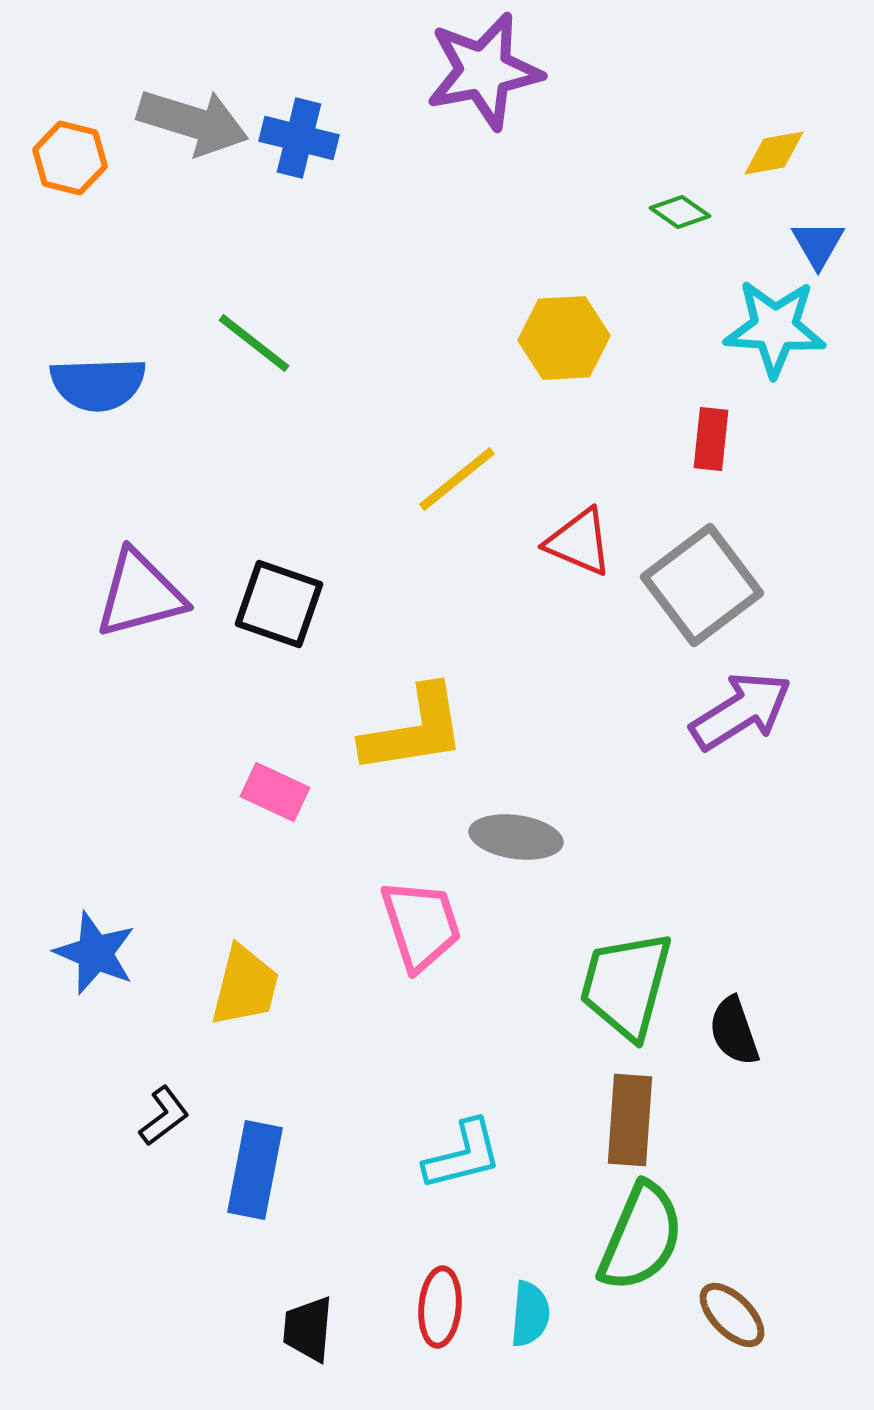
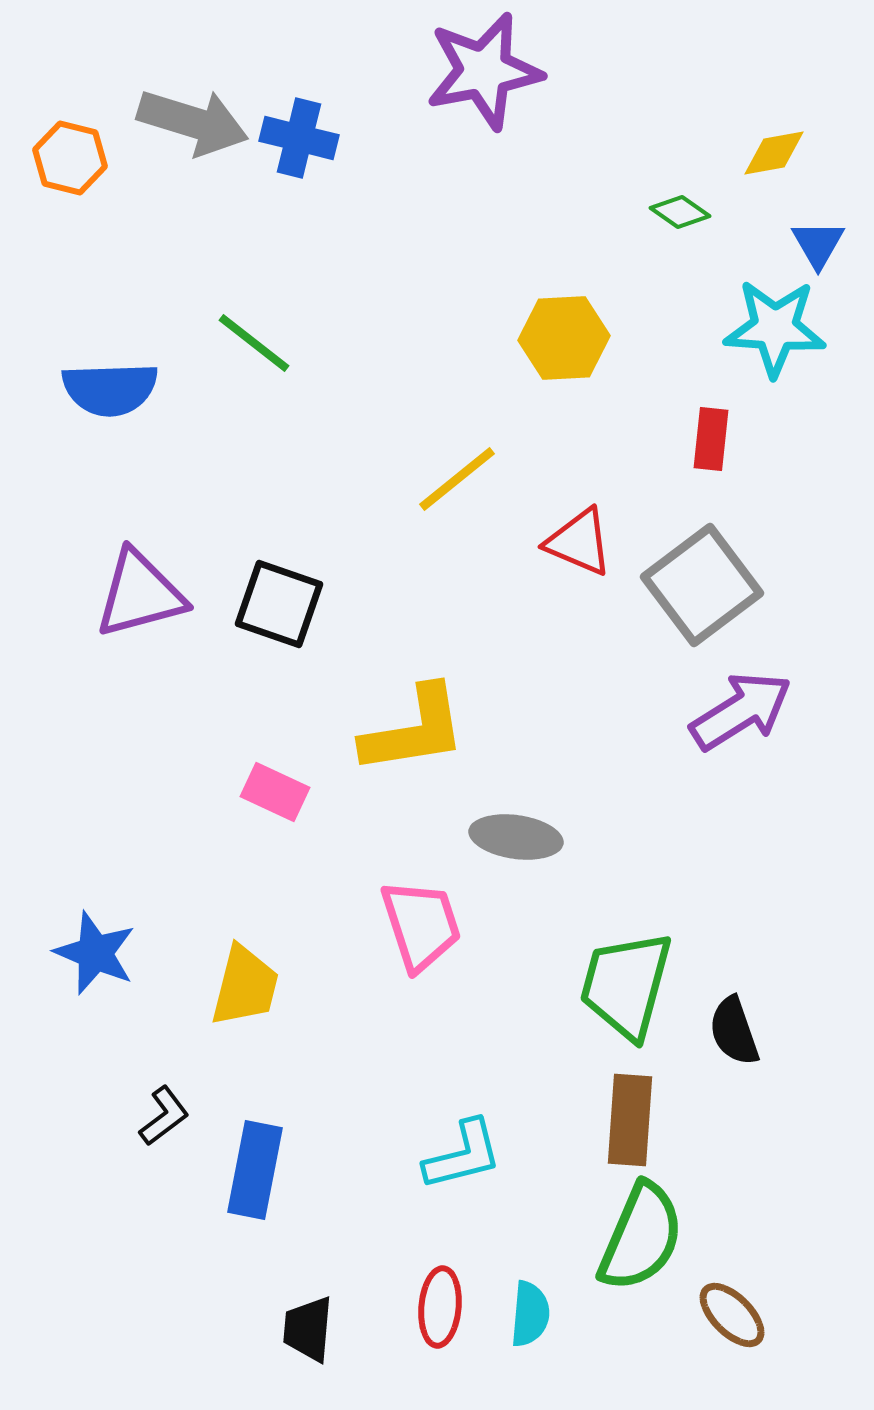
blue semicircle: moved 12 px right, 5 px down
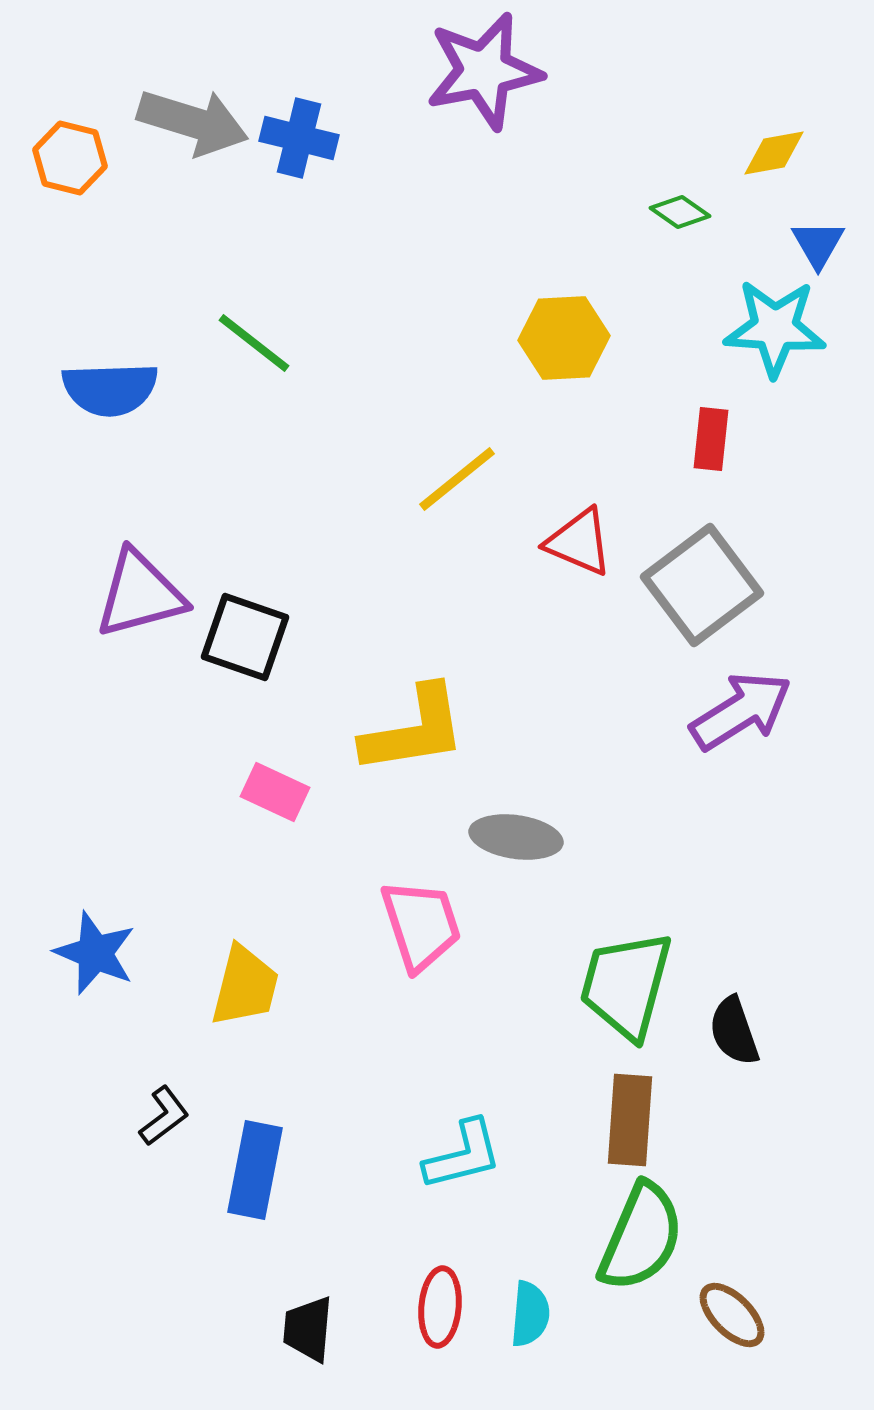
black square: moved 34 px left, 33 px down
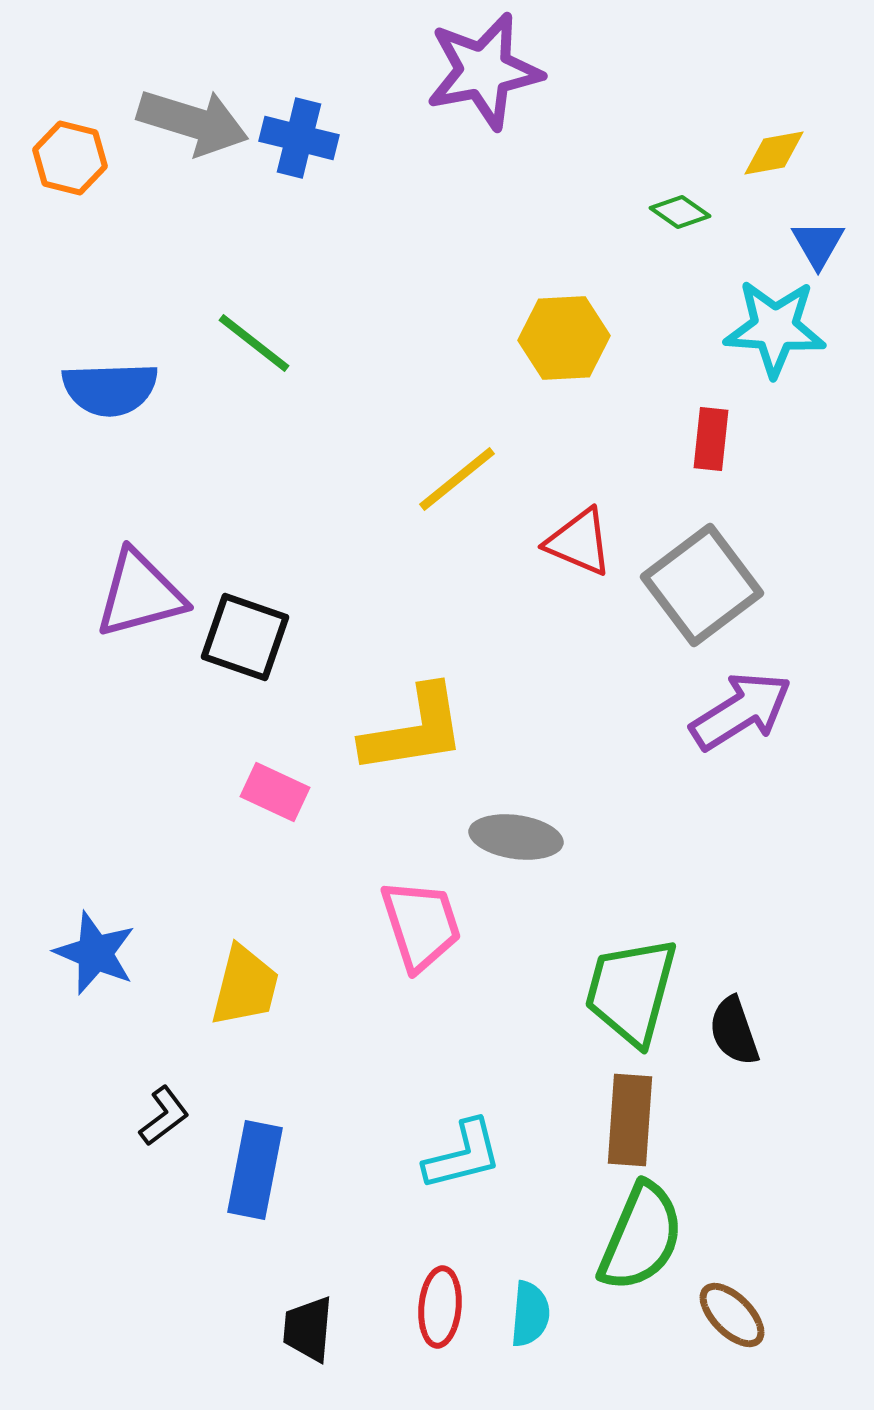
green trapezoid: moved 5 px right, 6 px down
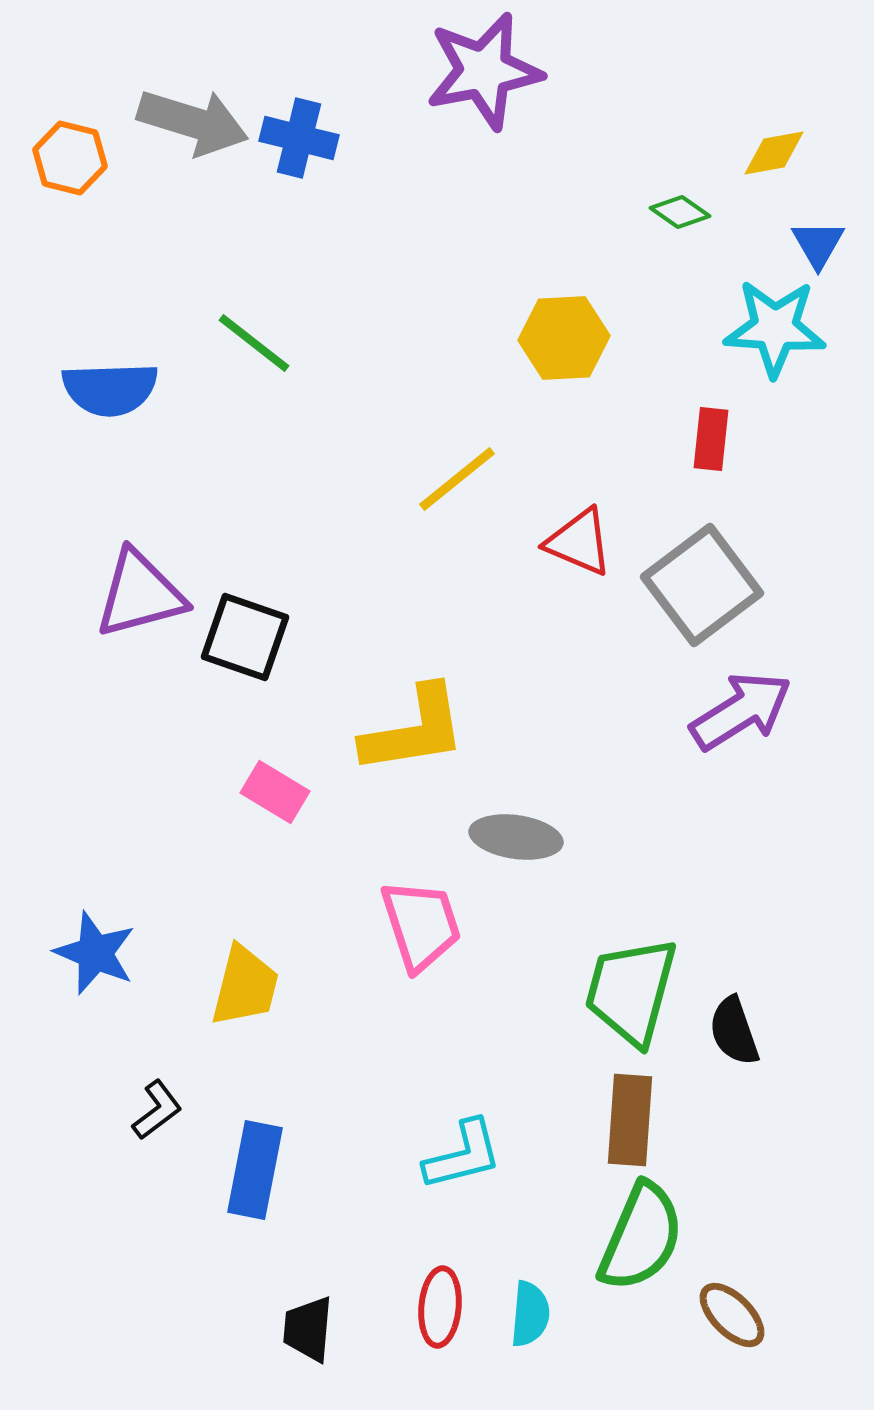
pink rectangle: rotated 6 degrees clockwise
black L-shape: moved 7 px left, 6 px up
